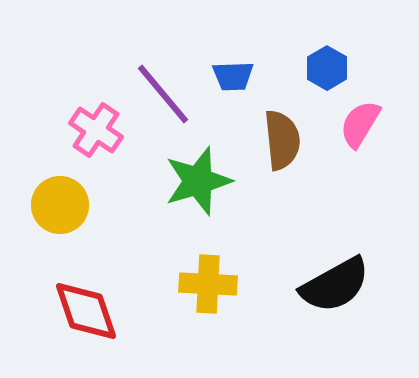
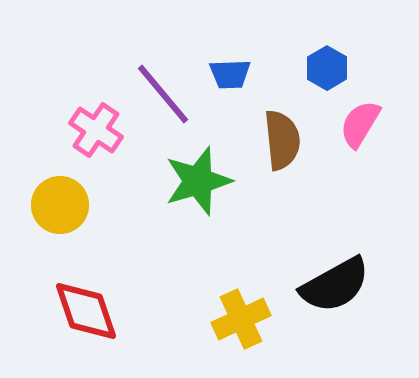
blue trapezoid: moved 3 px left, 2 px up
yellow cross: moved 33 px right, 35 px down; rotated 28 degrees counterclockwise
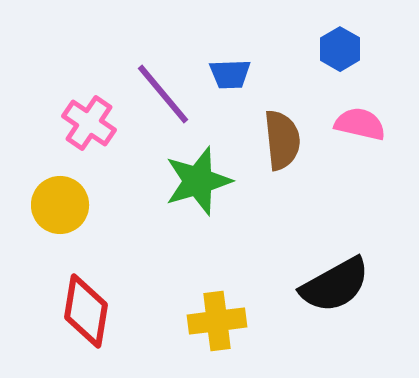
blue hexagon: moved 13 px right, 19 px up
pink semicircle: rotated 72 degrees clockwise
pink cross: moved 7 px left, 7 px up
red diamond: rotated 28 degrees clockwise
yellow cross: moved 24 px left, 2 px down; rotated 18 degrees clockwise
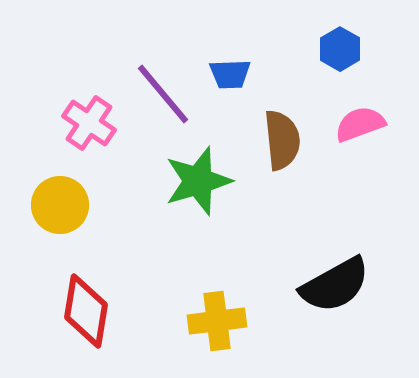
pink semicircle: rotated 33 degrees counterclockwise
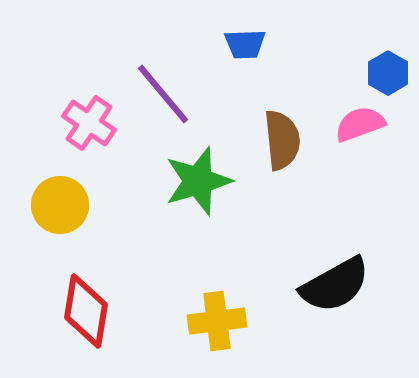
blue hexagon: moved 48 px right, 24 px down
blue trapezoid: moved 15 px right, 30 px up
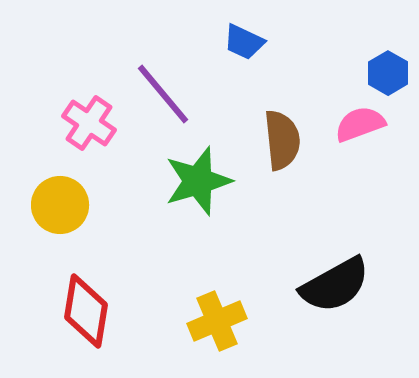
blue trapezoid: moved 1 px left, 2 px up; rotated 27 degrees clockwise
yellow cross: rotated 16 degrees counterclockwise
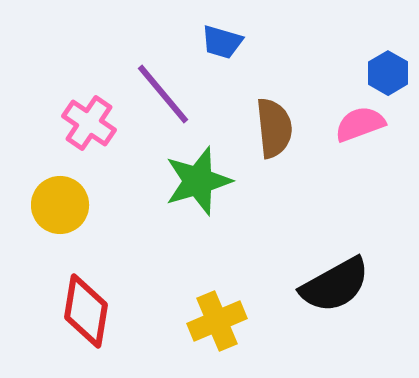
blue trapezoid: moved 22 px left; rotated 9 degrees counterclockwise
brown semicircle: moved 8 px left, 12 px up
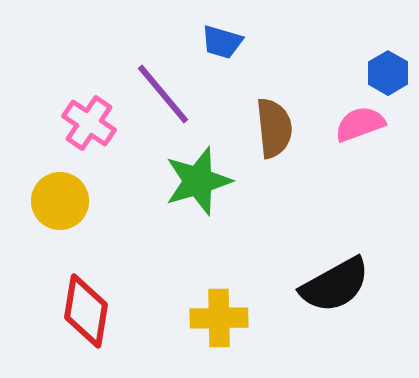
yellow circle: moved 4 px up
yellow cross: moved 2 px right, 3 px up; rotated 22 degrees clockwise
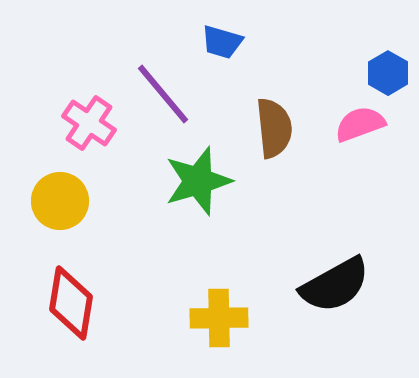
red diamond: moved 15 px left, 8 px up
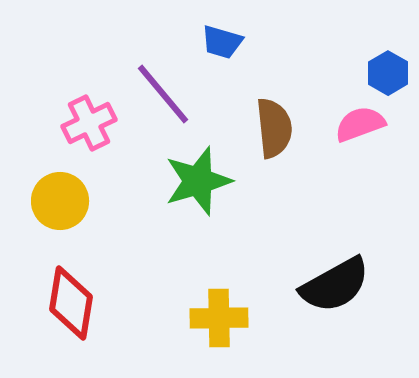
pink cross: rotated 30 degrees clockwise
